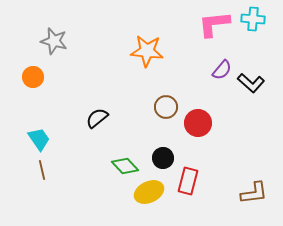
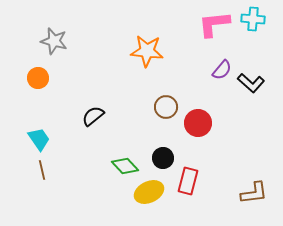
orange circle: moved 5 px right, 1 px down
black semicircle: moved 4 px left, 2 px up
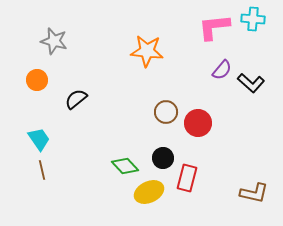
pink L-shape: moved 3 px down
orange circle: moved 1 px left, 2 px down
brown circle: moved 5 px down
black semicircle: moved 17 px left, 17 px up
red rectangle: moved 1 px left, 3 px up
brown L-shape: rotated 20 degrees clockwise
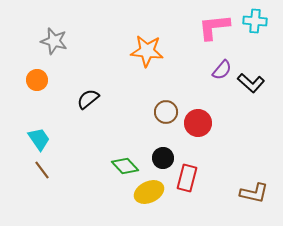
cyan cross: moved 2 px right, 2 px down
black semicircle: moved 12 px right
brown line: rotated 24 degrees counterclockwise
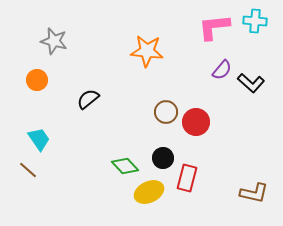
red circle: moved 2 px left, 1 px up
brown line: moved 14 px left; rotated 12 degrees counterclockwise
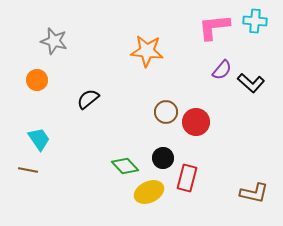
brown line: rotated 30 degrees counterclockwise
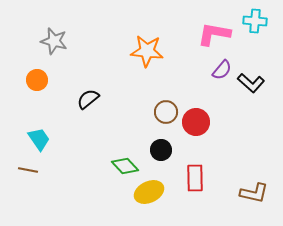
pink L-shape: moved 7 px down; rotated 16 degrees clockwise
black circle: moved 2 px left, 8 px up
red rectangle: moved 8 px right; rotated 16 degrees counterclockwise
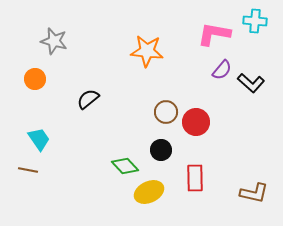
orange circle: moved 2 px left, 1 px up
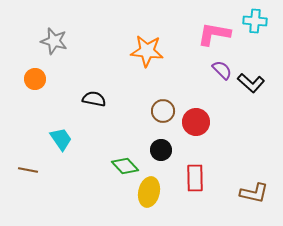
purple semicircle: rotated 85 degrees counterclockwise
black semicircle: moved 6 px right; rotated 50 degrees clockwise
brown circle: moved 3 px left, 1 px up
cyan trapezoid: moved 22 px right
yellow ellipse: rotated 52 degrees counterclockwise
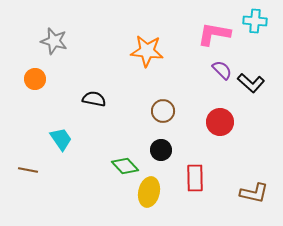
red circle: moved 24 px right
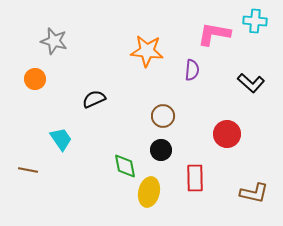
purple semicircle: moved 30 px left; rotated 50 degrees clockwise
black semicircle: rotated 35 degrees counterclockwise
brown circle: moved 5 px down
red circle: moved 7 px right, 12 px down
green diamond: rotated 32 degrees clockwise
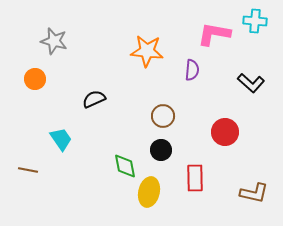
red circle: moved 2 px left, 2 px up
